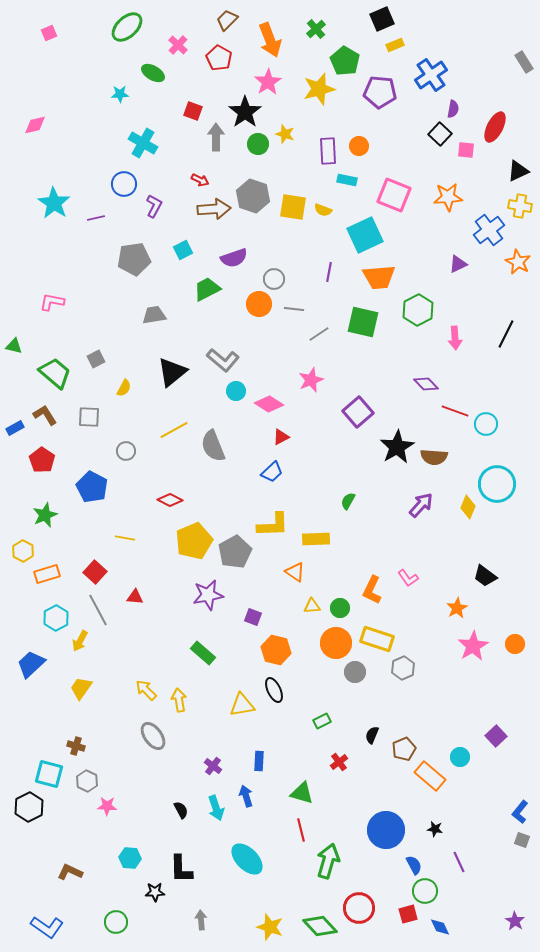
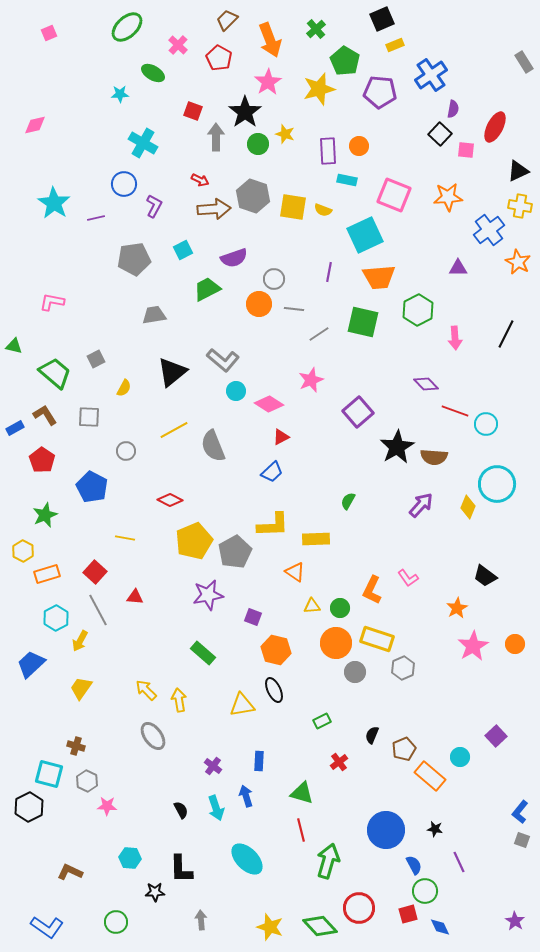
purple triangle at (458, 264): moved 4 px down; rotated 24 degrees clockwise
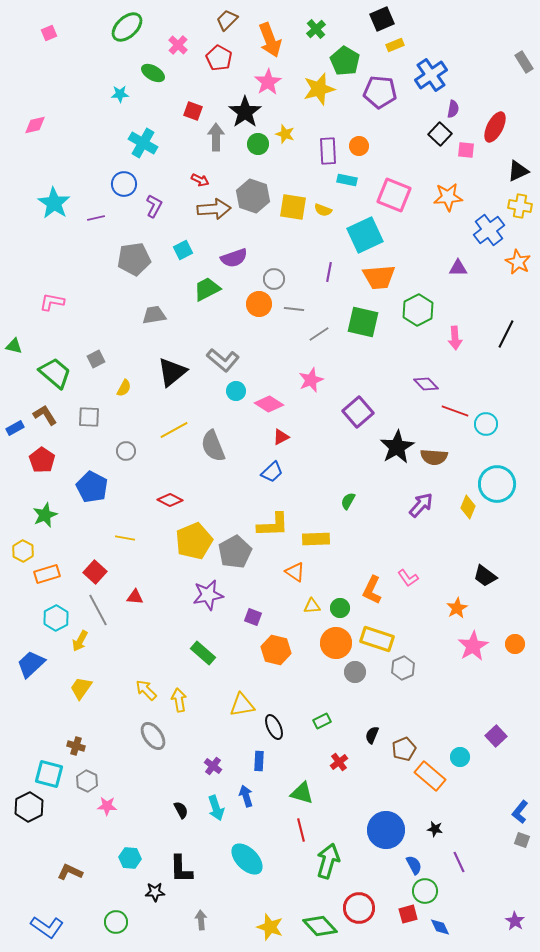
black ellipse at (274, 690): moved 37 px down
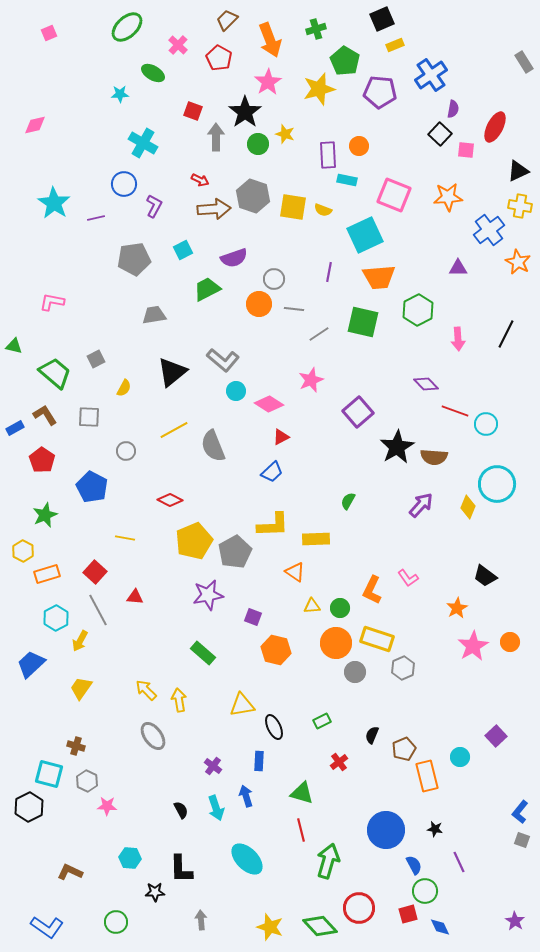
green cross at (316, 29): rotated 24 degrees clockwise
purple rectangle at (328, 151): moved 4 px down
pink arrow at (455, 338): moved 3 px right, 1 px down
orange circle at (515, 644): moved 5 px left, 2 px up
orange rectangle at (430, 776): moved 3 px left; rotated 36 degrees clockwise
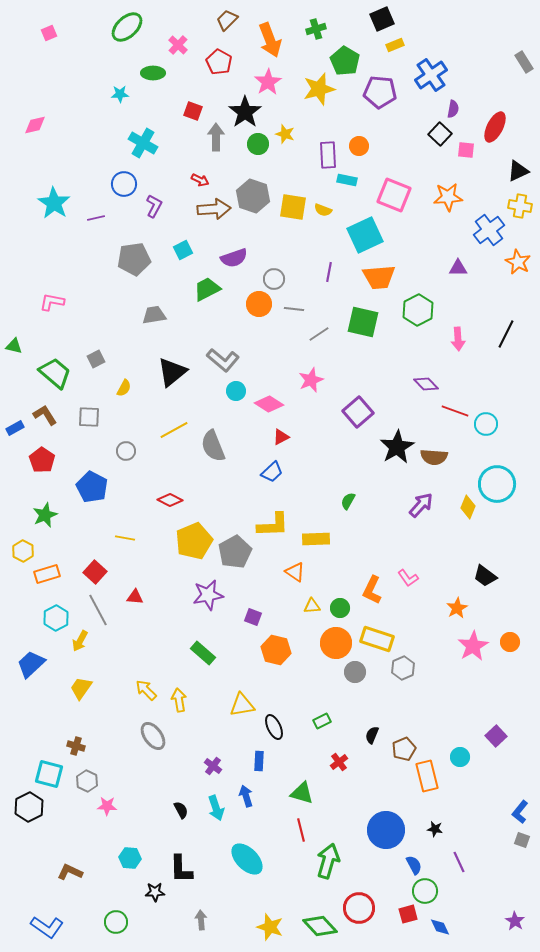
red pentagon at (219, 58): moved 4 px down
green ellipse at (153, 73): rotated 30 degrees counterclockwise
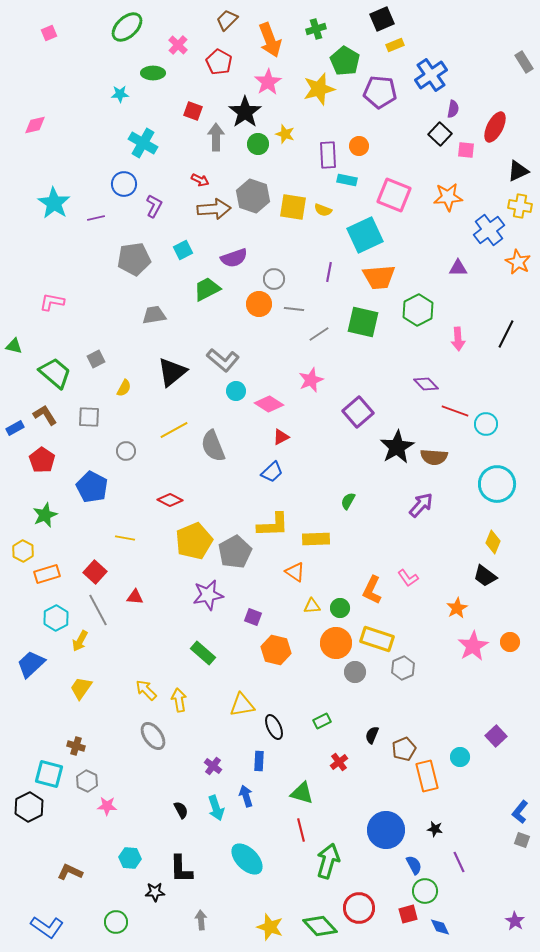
yellow diamond at (468, 507): moved 25 px right, 35 px down
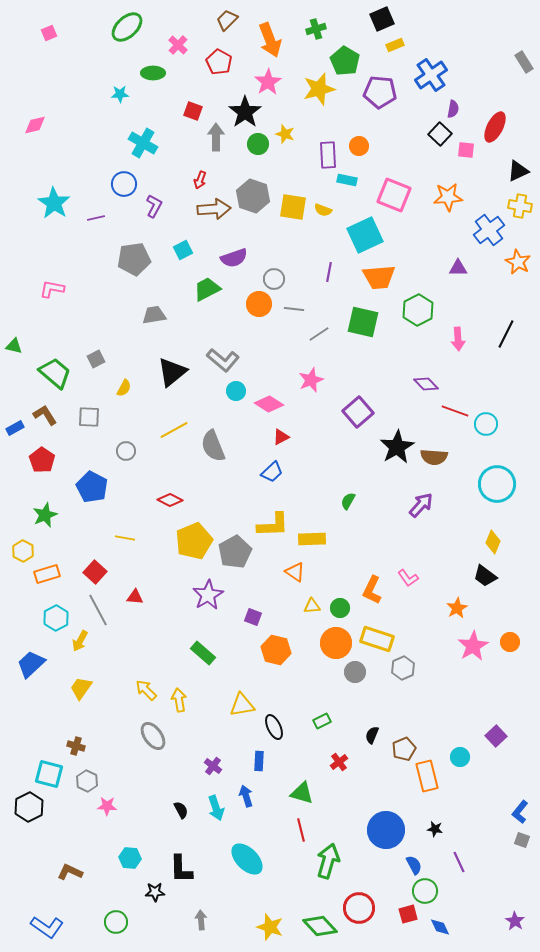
red arrow at (200, 180): rotated 84 degrees clockwise
pink L-shape at (52, 302): moved 13 px up
yellow rectangle at (316, 539): moved 4 px left
purple star at (208, 595): rotated 20 degrees counterclockwise
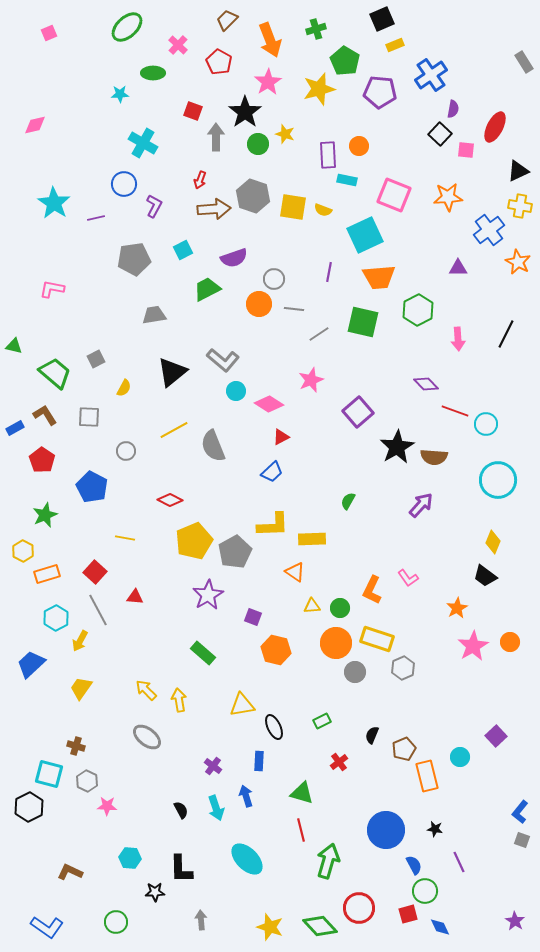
cyan circle at (497, 484): moved 1 px right, 4 px up
gray ellipse at (153, 736): moved 6 px left, 1 px down; rotated 16 degrees counterclockwise
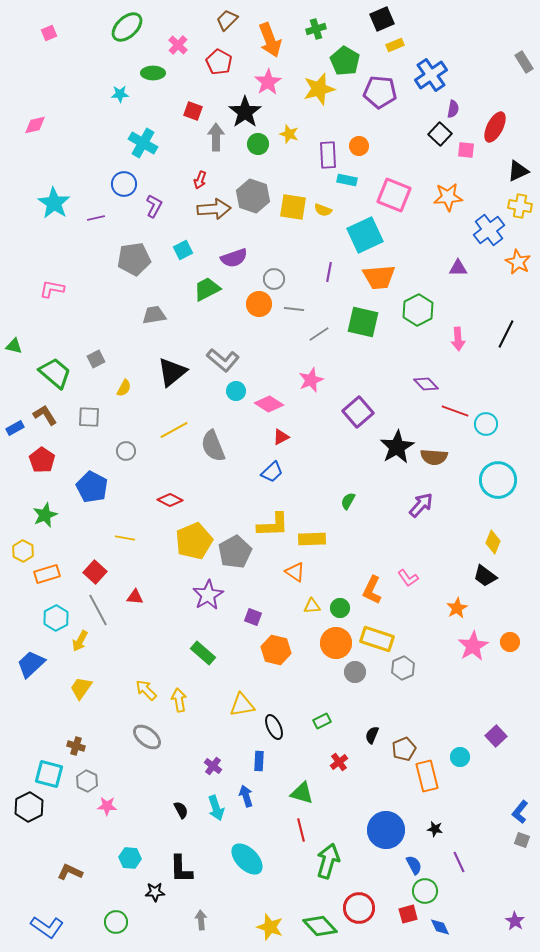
yellow star at (285, 134): moved 4 px right
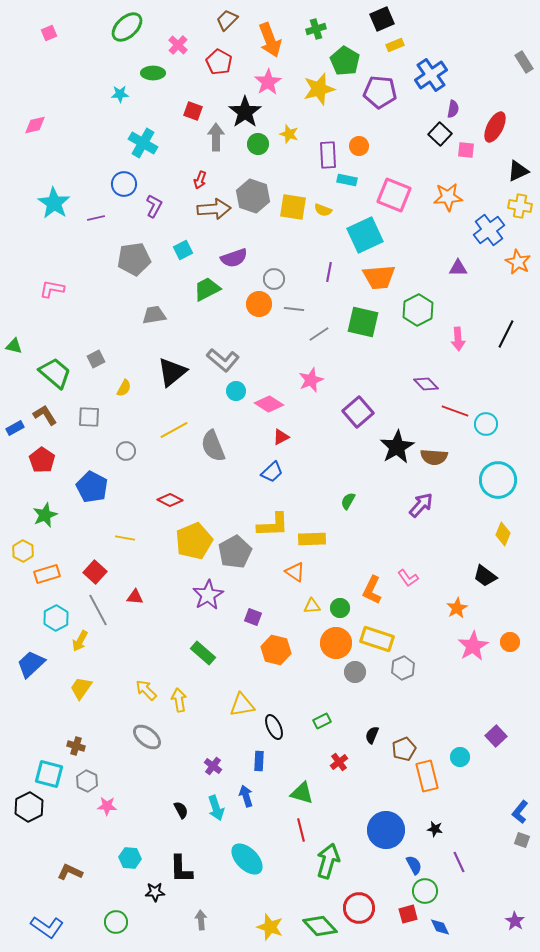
yellow diamond at (493, 542): moved 10 px right, 8 px up
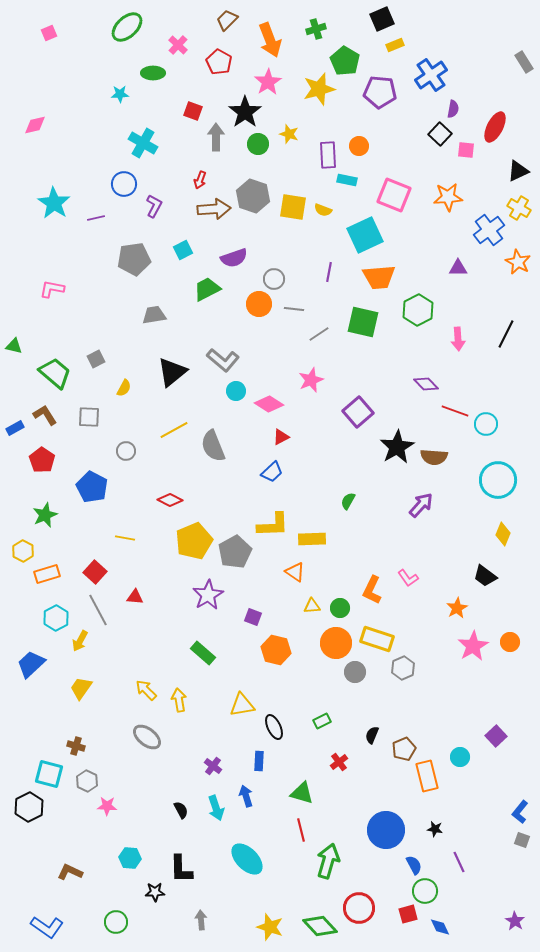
yellow cross at (520, 206): moved 1 px left, 2 px down; rotated 20 degrees clockwise
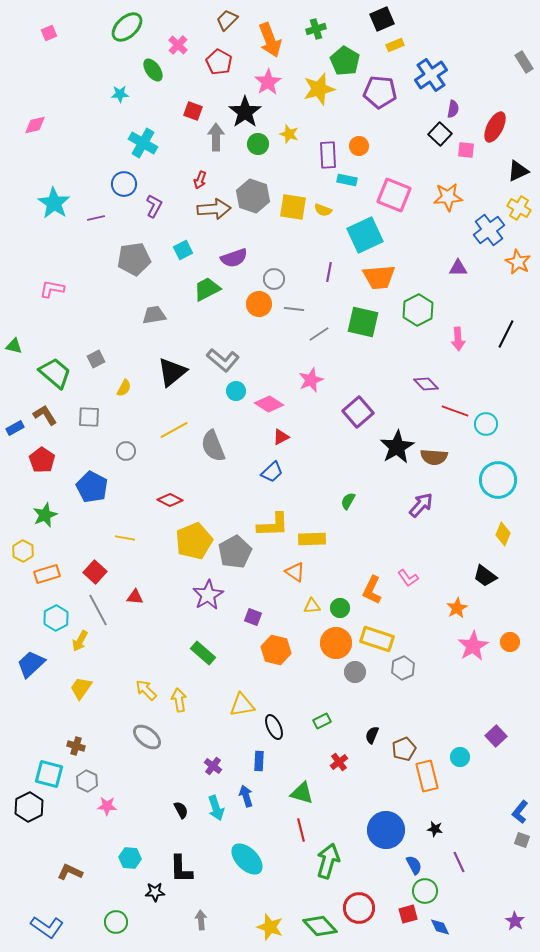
green ellipse at (153, 73): moved 3 px up; rotated 55 degrees clockwise
